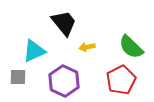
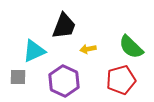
black trapezoid: moved 3 px down; rotated 60 degrees clockwise
yellow arrow: moved 1 px right, 2 px down
red pentagon: rotated 12 degrees clockwise
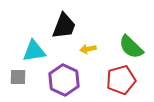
cyan triangle: rotated 15 degrees clockwise
purple hexagon: moved 1 px up
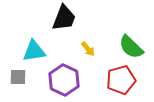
black trapezoid: moved 8 px up
yellow arrow: rotated 119 degrees counterclockwise
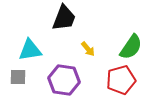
green semicircle: rotated 100 degrees counterclockwise
cyan triangle: moved 4 px left, 1 px up
purple hexagon: rotated 16 degrees counterclockwise
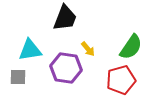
black trapezoid: moved 1 px right
purple hexagon: moved 2 px right, 12 px up
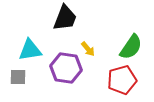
red pentagon: moved 1 px right
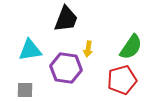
black trapezoid: moved 1 px right, 1 px down
yellow arrow: rotated 49 degrees clockwise
gray square: moved 7 px right, 13 px down
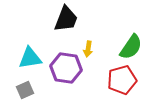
cyan triangle: moved 8 px down
gray square: rotated 24 degrees counterclockwise
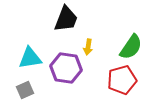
yellow arrow: moved 2 px up
